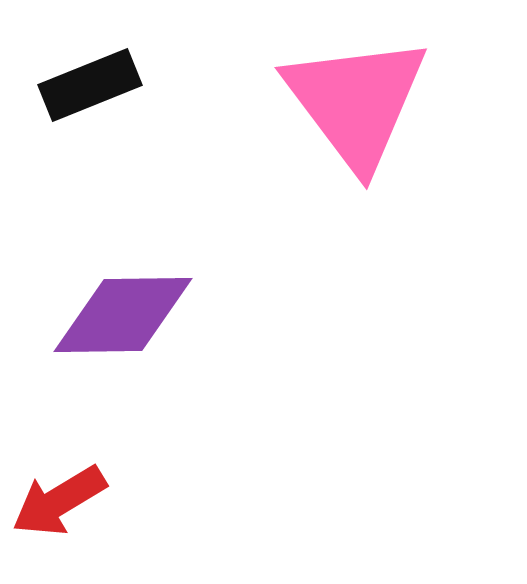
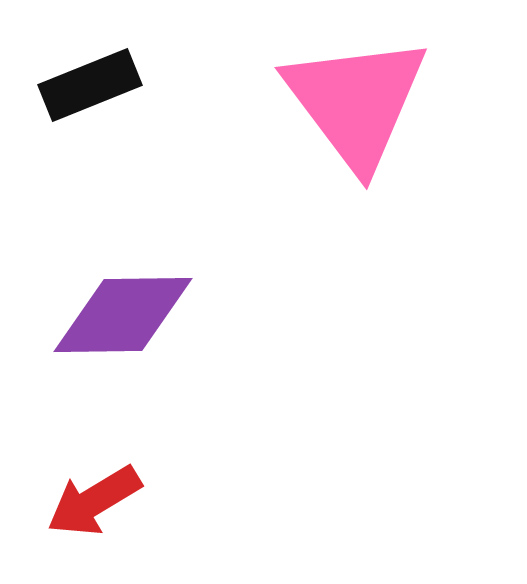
red arrow: moved 35 px right
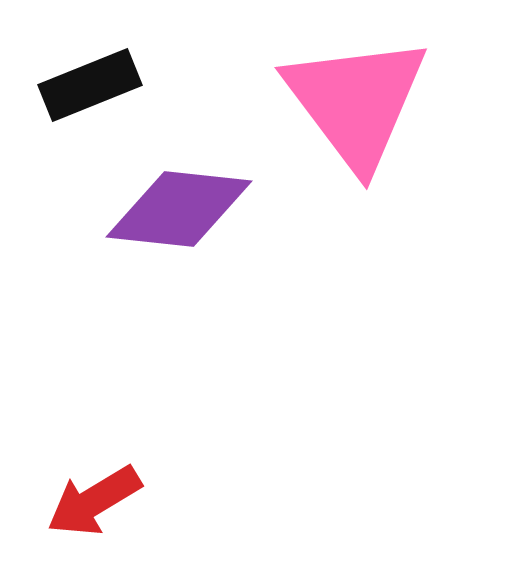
purple diamond: moved 56 px right, 106 px up; rotated 7 degrees clockwise
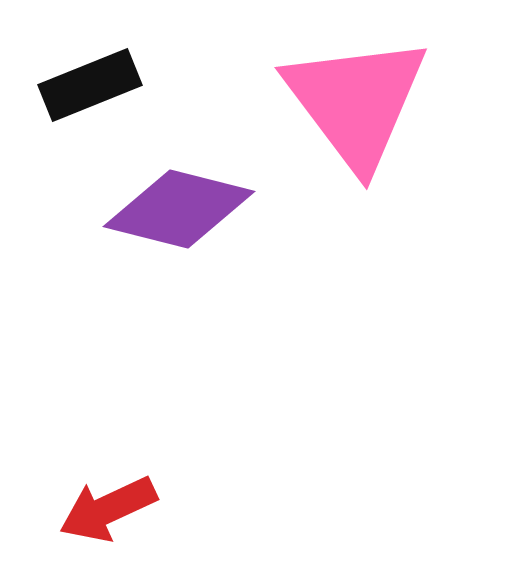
purple diamond: rotated 8 degrees clockwise
red arrow: moved 14 px right, 8 px down; rotated 6 degrees clockwise
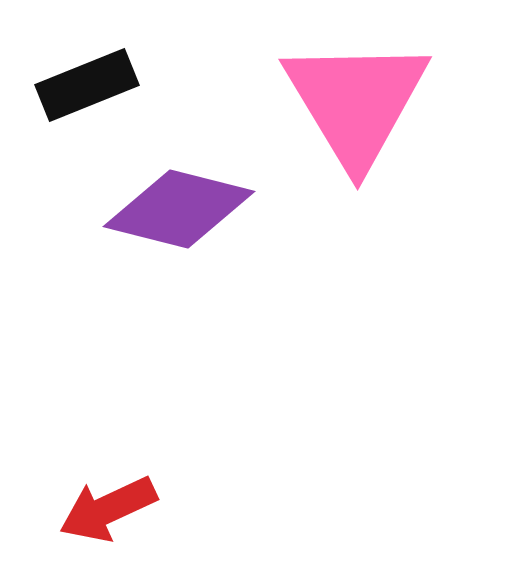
black rectangle: moved 3 px left
pink triangle: rotated 6 degrees clockwise
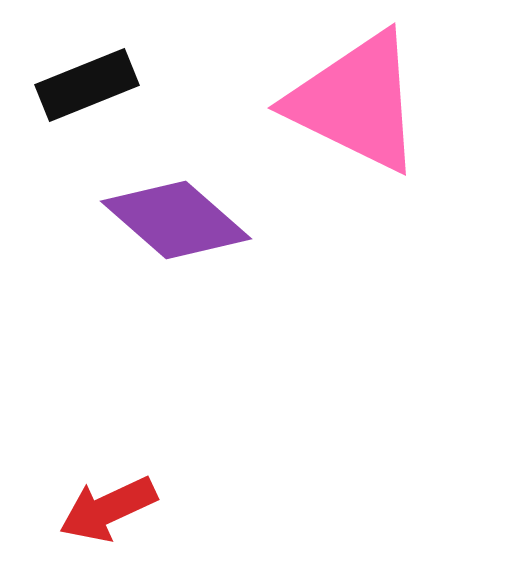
pink triangle: rotated 33 degrees counterclockwise
purple diamond: moved 3 px left, 11 px down; rotated 27 degrees clockwise
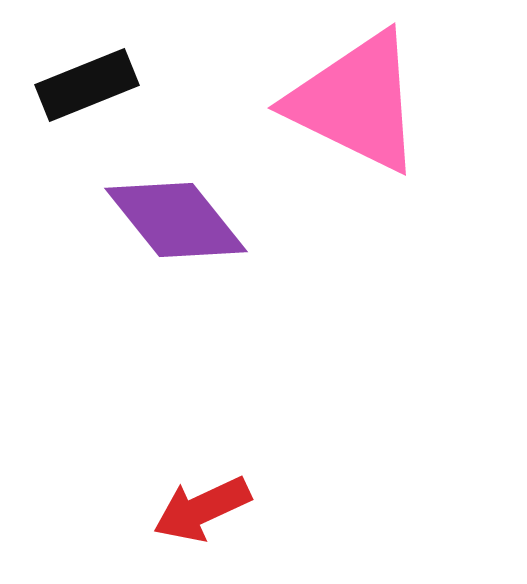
purple diamond: rotated 10 degrees clockwise
red arrow: moved 94 px right
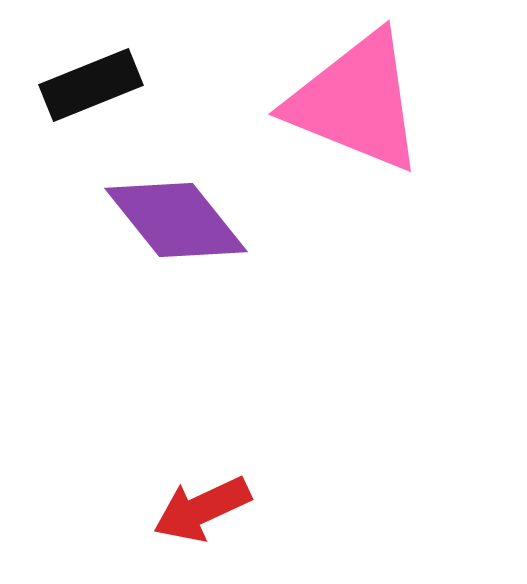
black rectangle: moved 4 px right
pink triangle: rotated 4 degrees counterclockwise
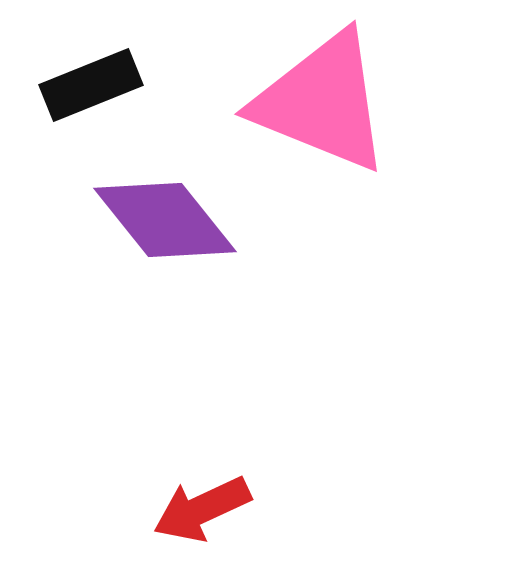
pink triangle: moved 34 px left
purple diamond: moved 11 px left
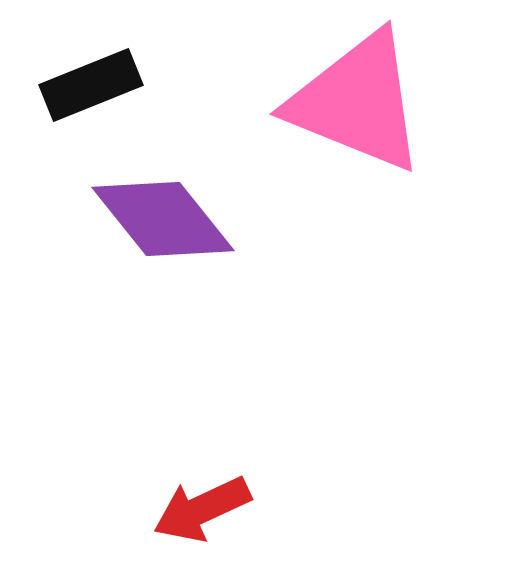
pink triangle: moved 35 px right
purple diamond: moved 2 px left, 1 px up
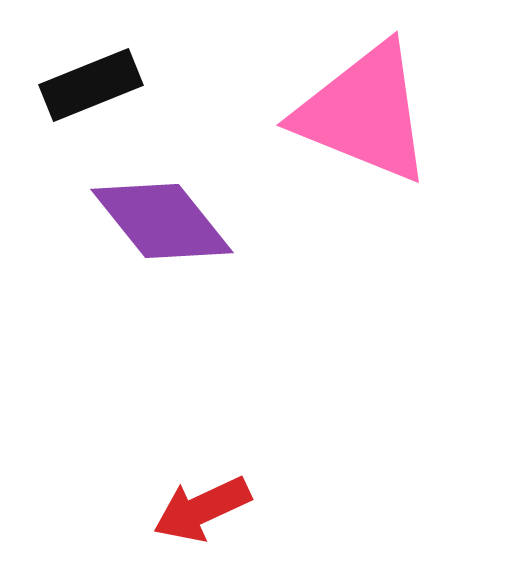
pink triangle: moved 7 px right, 11 px down
purple diamond: moved 1 px left, 2 px down
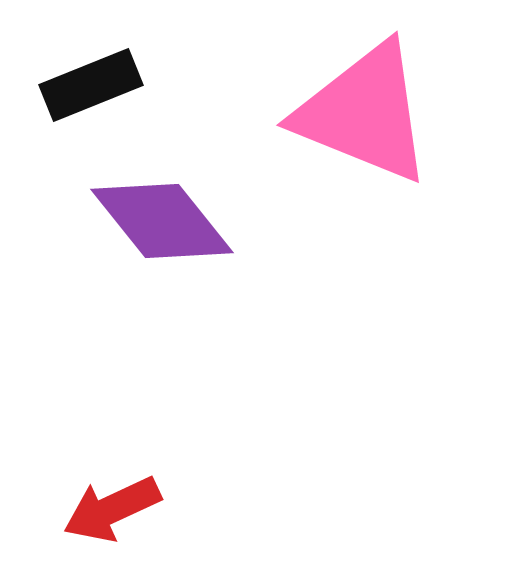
red arrow: moved 90 px left
